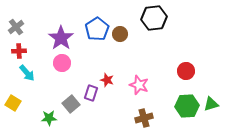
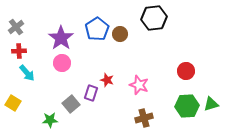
green star: moved 1 px right, 2 px down
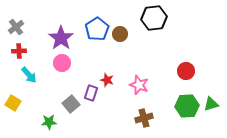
cyan arrow: moved 2 px right, 2 px down
green star: moved 1 px left, 2 px down
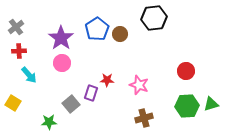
red star: rotated 16 degrees counterclockwise
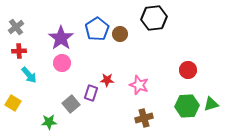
red circle: moved 2 px right, 1 px up
